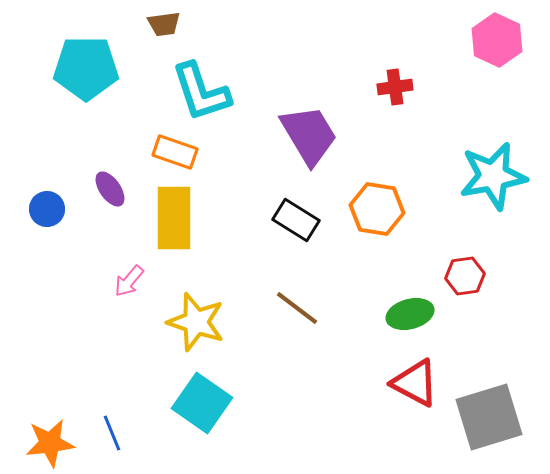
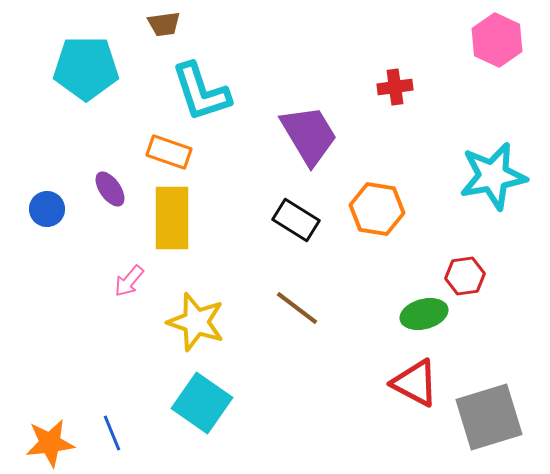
orange rectangle: moved 6 px left
yellow rectangle: moved 2 px left
green ellipse: moved 14 px right
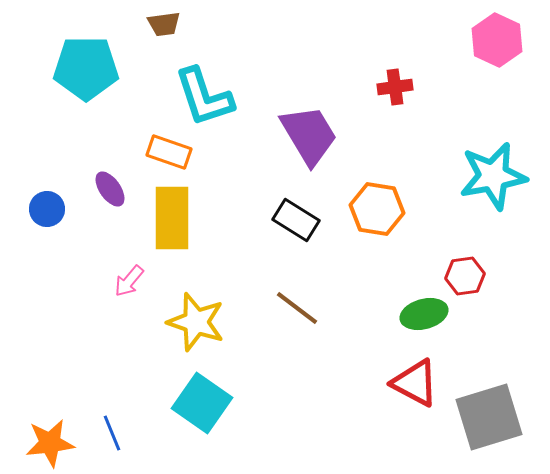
cyan L-shape: moved 3 px right, 5 px down
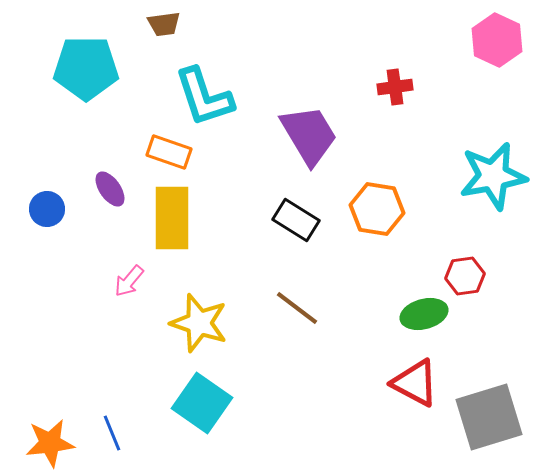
yellow star: moved 3 px right, 1 px down
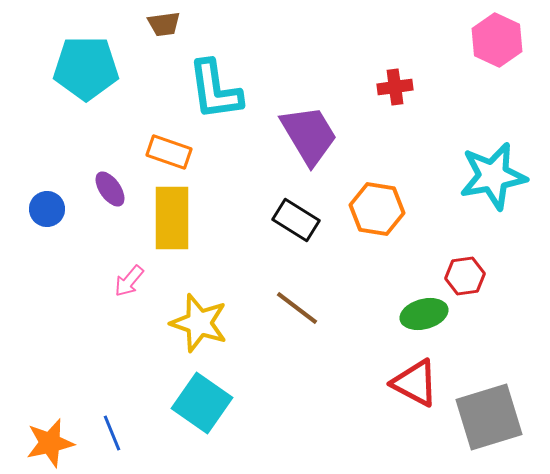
cyan L-shape: moved 11 px right, 7 px up; rotated 10 degrees clockwise
orange star: rotated 6 degrees counterclockwise
